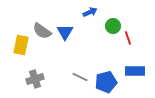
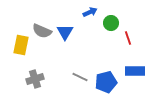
green circle: moved 2 px left, 3 px up
gray semicircle: rotated 12 degrees counterclockwise
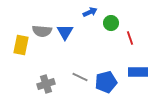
gray semicircle: rotated 18 degrees counterclockwise
red line: moved 2 px right
blue rectangle: moved 3 px right, 1 px down
gray cross: moved 11 px right, 5 px down
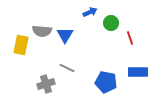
blue triangle: moved 3 px down
gray line: moved 13 px left, 9 px up
blue pentagon: rotated 25 degrees clockwise
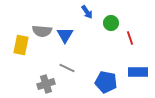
blue arrow: moved 3 px left; rotated 80 degrees clockwise
